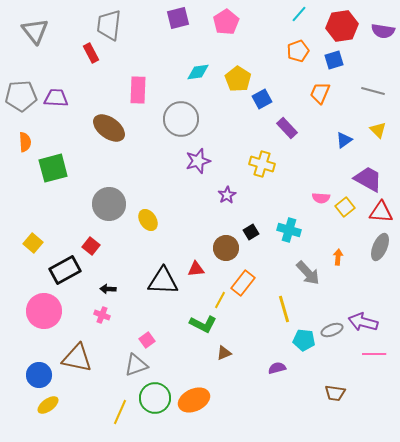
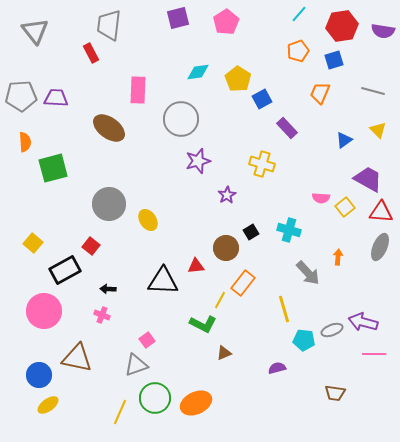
red triangle at (196, 269): moved 3 px up
orange ellipse at (194, 400): moved 2 px right, 3 px down
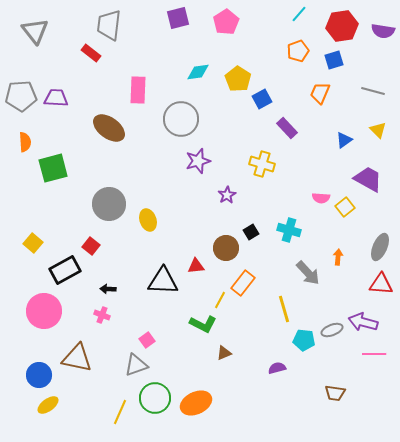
red rectangle at (91, 53): rotated 24 degrees counterclockwise
red triangle at (381, 212): moved 72 px down
yellow ellipse at (148, 220): rotated 15 degrees clockwise
